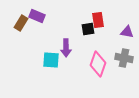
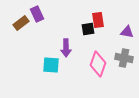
purple rectangle: moved 2 px up; rotated 42 degrees clockwise
brown rectangle: rotated 21 degrees clockwise
cyan square: moved 5 px down
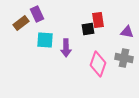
cyan square: moved 6 px left, 25 px up
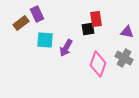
red rectangle: moved 2 px left, 1 px up
purple arrow: rotated 30 degrees clockwise
gray cross: rotated 18 degrees clockwise
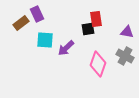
purple arrow: rotated 18 degrees clockwise
gray cross: moved 1 px right, 2 px up
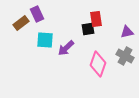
purple triangle: rotated 24 degrees counterclockwise
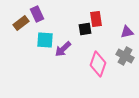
black square: moved 3 px left
purple arrow: moved 3 px left, 1 px down
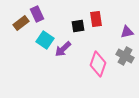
black square: moved 7 px left, 3 px up
cyan square: rotated 30 degrees clockwise
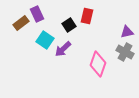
red rectangle: moved 9 px left, 3 px up; rotated 21 degrees clockwise
black square: moved 9 px left, 1 px up; rotated 24 degrees counterclockwise
gray cross: moved 4 px up
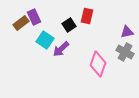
purple rectangle: moved 3 px left, 3 px down
purple arrow: moved 2 px left
